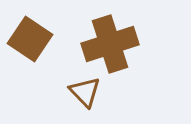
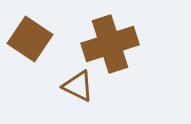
brown triangle: moved 7 px left, 6 px up; rotated 20 degrees counterclockwise
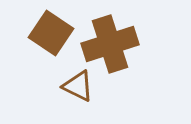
brown square: moved 21 px right, 6 px up
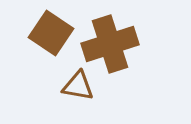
brown triangle: rotated 16 degrees counterclockwise
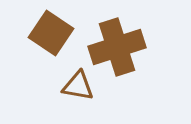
brown cross: moved 7 px right, 3 px down
